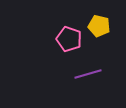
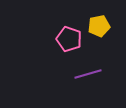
yellow pentagon: rotated 25 degrees counterclockwise
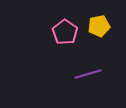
pink pentagon: moved 4 px left, 7 px up; rotated 15 degrees clockwise
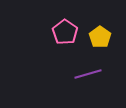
yellow pentagon: moved 1 px right, 11 px down; rotated 25 degrees counterclockwise
